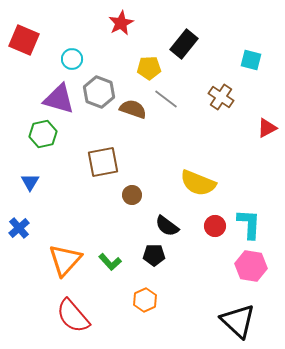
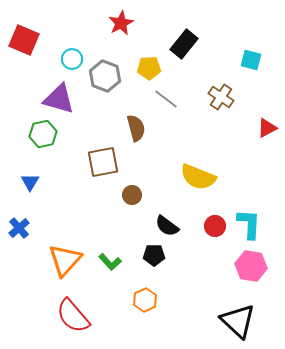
gray hexagon: moved 6 px right, 16 px up
brown semicircle: moved 3 px right, 19 px down; rotated 56 degrees clockwise
yellow semicircle: moved 6 px up
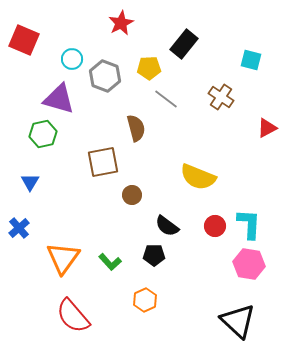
orange triangle: moved 2 px left, 2 px up; rotated 6 degrees counterclockwise
pink hexagon: moved 2 px left, 2 px up
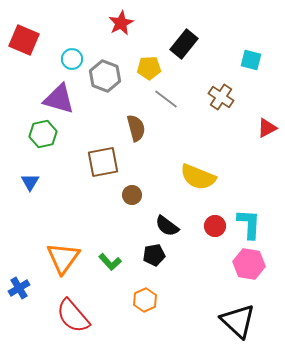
blue cross: moved 60 px down; rotated 10 degrees clockwise
black pentagon: rotated 10 degrees counterclockwise
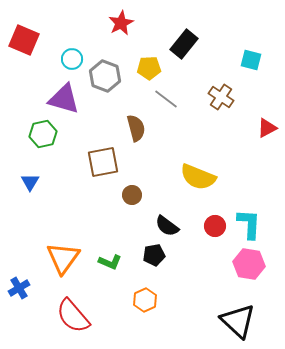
purple triangle: moved 5 px right
green L-shape: rotated 25 degrees counterclockwise
